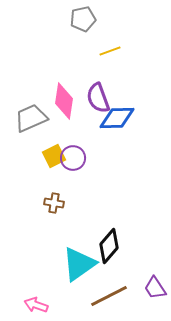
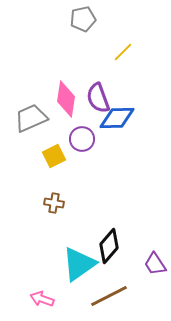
yellow line: moved 13 px right, 1 px down; rotated 25 degrees counterclockwise
pink diamond: moved 2 px right, 2 px up
purple circle: moved 9 px right, 19 px up
purple trapezoid: moved 24 px up
pink arrow: moved 6 px right, 6 px up
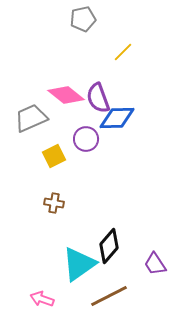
pink diamond: moved 4 px up; rotated 60 degrees counterclockwise
purple circle: moved 4 px right
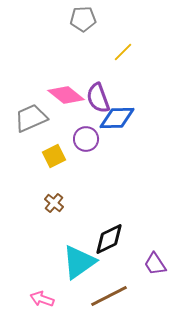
gray pentagon: rotated 10 degrees clockwise
brown cross: rotated 30 degrees clockwise
black diamond: moved 7 px up; rotated 24 degrees clockwise
cyan triangle: moved 2 px up
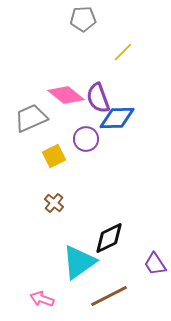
black diamond: moved 1 px up
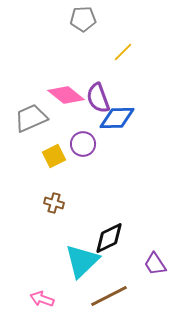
purple circle: moved 3 px left, 5 px down
brown cross: rotated 24 degrees counterclockwise
cyan triangle: moved 3 px right, 1 px up; rotated 9 degrees counterclockwise
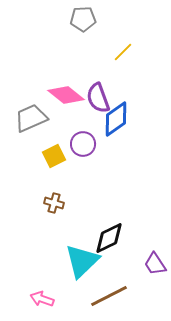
blue diamond: moved 1 px left, 1 px down; rotated 33 degrees counterclockwise
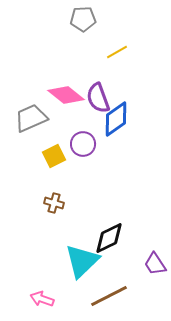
yellow line: moved 6 px left; rotated 15 degrees clockwise
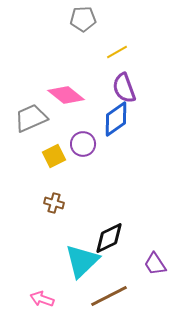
purple semicircle: moved 26 px right, 10 px up
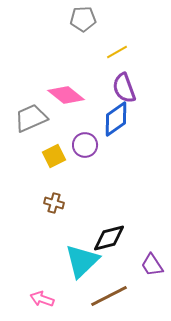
purple circle: moved 2 px right, 1 px down
black diamond: rotated 12 degrees clockwise
purple trapezoid: moved 3 px left, 1 px down
